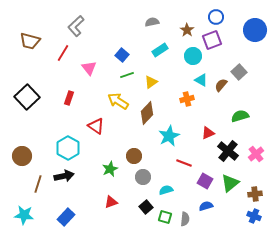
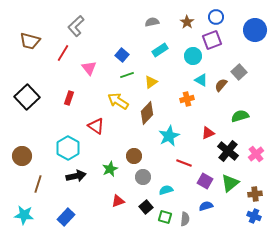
brown star at (187, 30): moved 8 px up
black arrow at (64, 176): moved 12 px right
red triangle at (111, 202): moved 7 px right, 1 px up
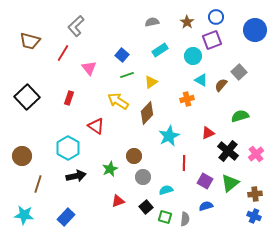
red line at (184, 163): rotated 70 degrees clockwise
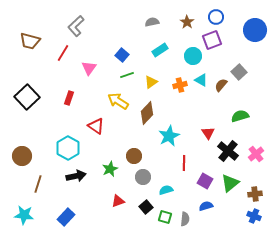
pink triangle at (89, 68): rotated 14 degrees clockwise
orange cross at (187, 99): moved 7 px left, 14 px up
red triangle at (208, 133): rotated 40 degrees counterclockwise
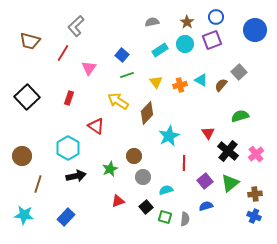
cyan circle at (193, 56): moved 8 px left, 12 px up
yellow triangle at (151, 82): moved 5 px right; rotated 32 degrees counterclockwise
purple square at (205, 181): rotated 21 degrees clockwise
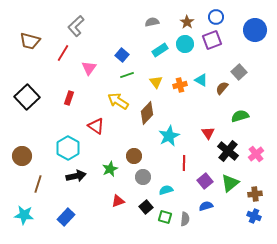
brown semicircle at (221, 85): moved 1 px right, 3 px down
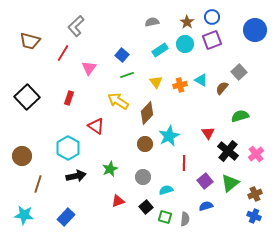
blue circle at (216, 17): moved 4 px left
brown circle at (134, 156): moved 11 px right, 12 px up
brown cross at (255, 194): rotated 16 degrees counterclockwise
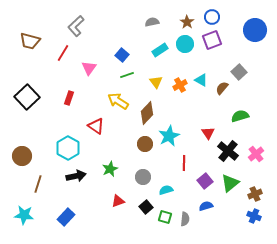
orange cross at (180, 85): rotated 16 degrees counterclockwise
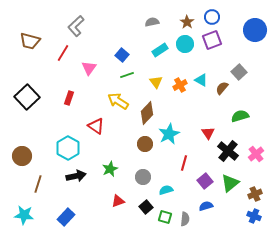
cyan star at (169, 136): moved 2 px up
red line at (184, 163): rotated 14 degrees clockwise
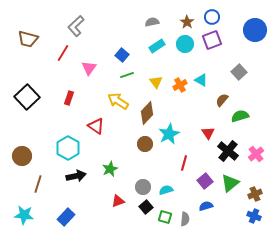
brown trapezoid at (30, 41): moved 2 px left, 2 px up
cyan rectangle at (160, 50): moved 3 px left, 4 px up
brown semicircle at (222, 88): moved 12 px down
gray circle at (143, 177): moved 10 px down
